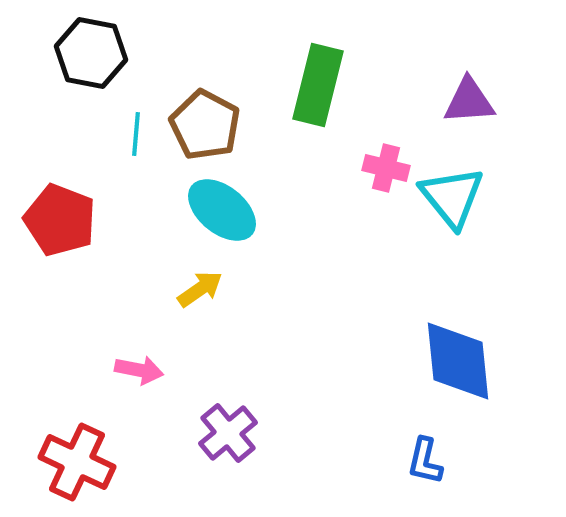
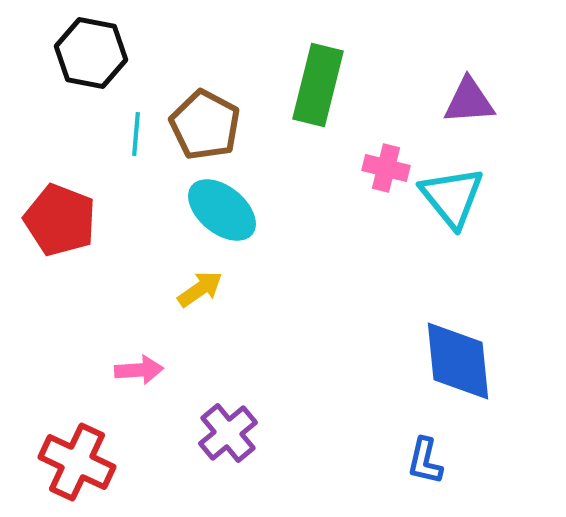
pink arrow: rotated 15 degrees counterclockwise
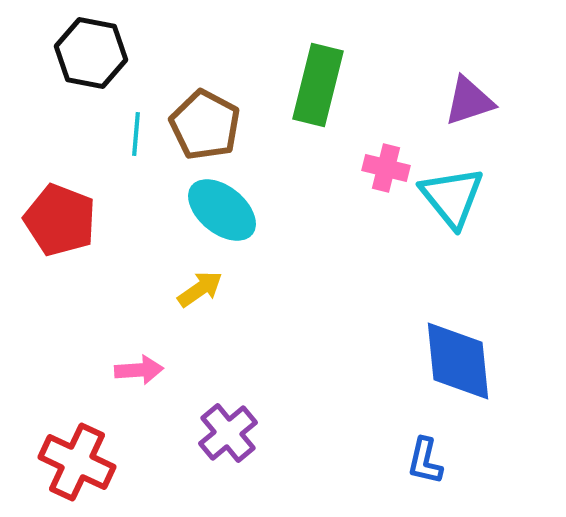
purple triangle: rotated 14 degrees counterclockwise
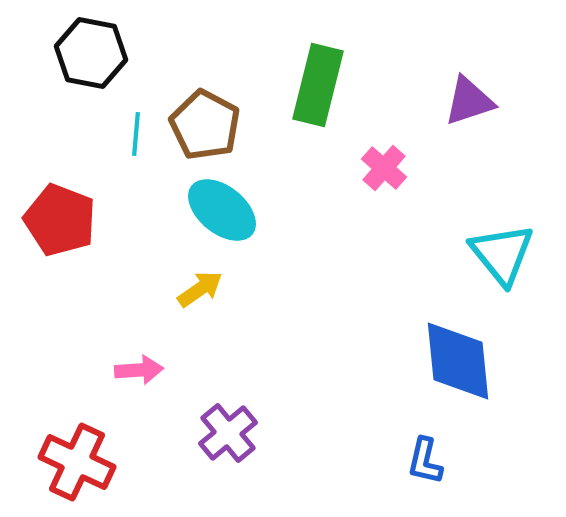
pink cross: moved 2 px left; rotated 27 degrees clockwise
cyan triangle: moved 50 px right, 57 px down
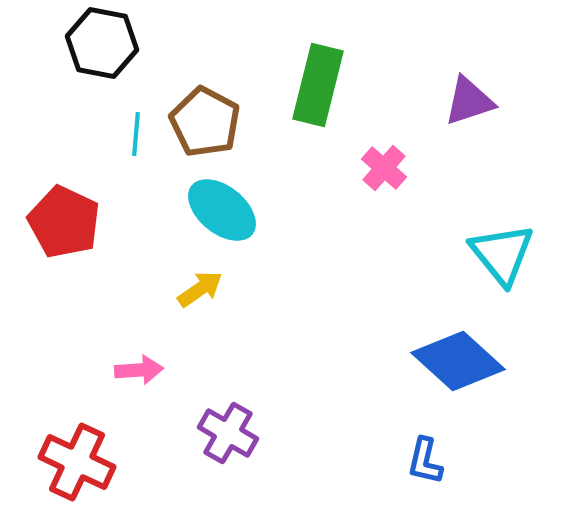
black hexagon: moved 11 px right, 10 px up
brown pentagon: moved 3 px up
red pentagon: moved 4 px right, 2 px down; rotated 4 degrees clockwise
blue diamond: rotated 42 degrees counterclockwise
purple cross: rotated 20 degrees counterclockwise
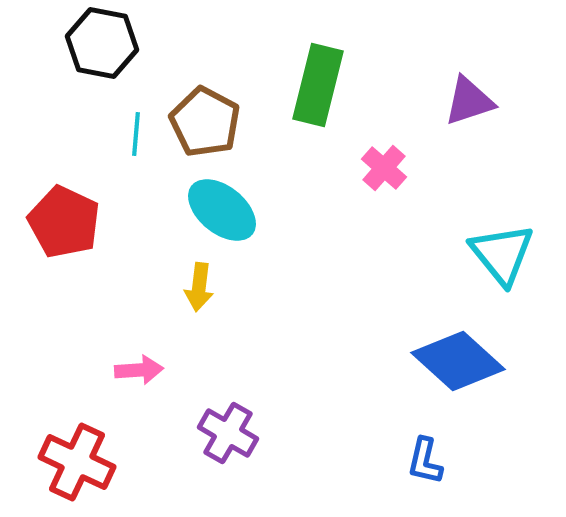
yellow arrow: moved 1 px left, 2 px up; rotated 132 degrees clockwise
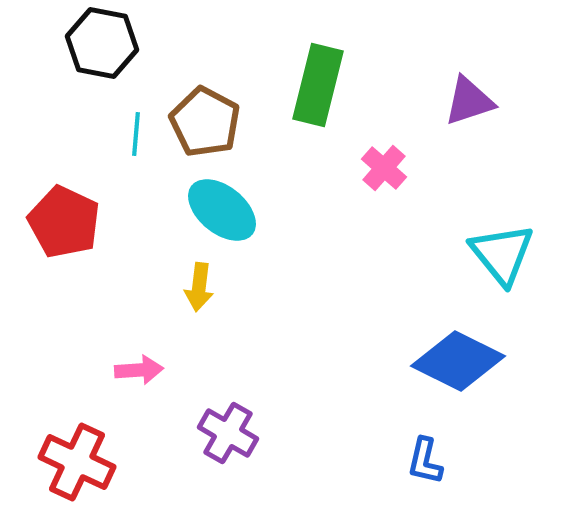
blue diamond: rotated 16 degrees counterclockwise
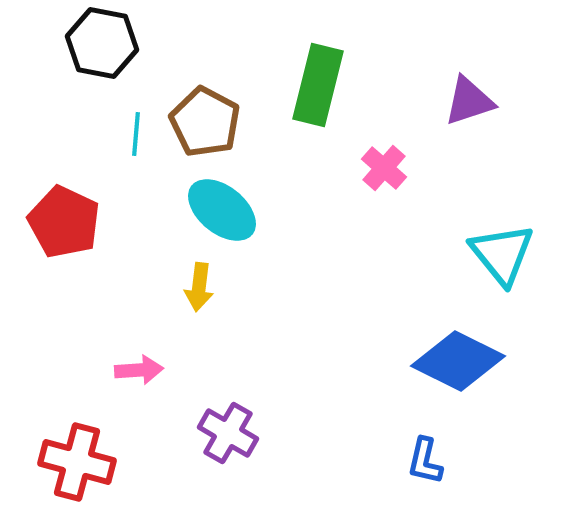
red cross: rotated 10 degrees counterclockwise
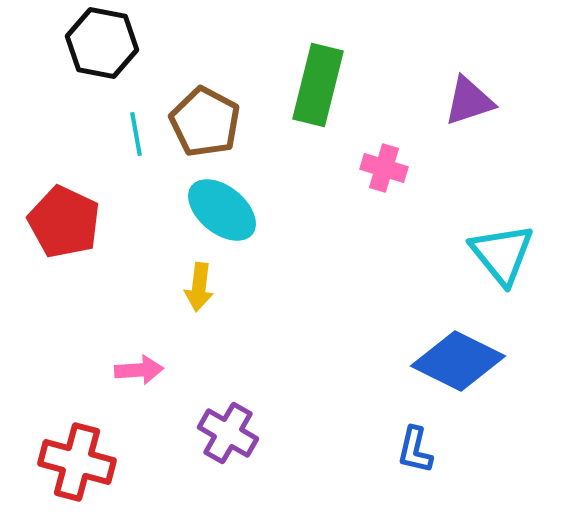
cyan line: rotated 15 degrees counterclockwise
pink cross: rotated 24 degrees counterclockwise
blue L-shape: moved 10 px left, 11 px up
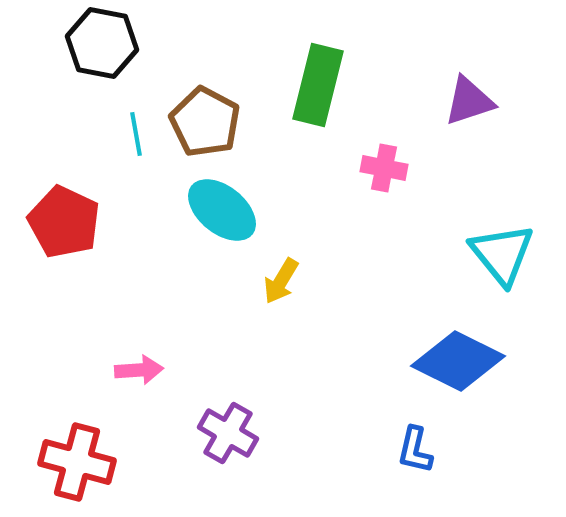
pink cross: rotated 6 degrees counterclockwise
yellow arrow: moved 82 px right, 6 px up; rotated 24 degrees clockwise
